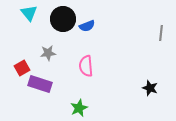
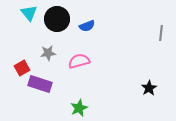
black circle: moved 6 px left
pink semicircle: moved 7 px left, 5 px up; rotated 80 degrees clockwise
black star: moved 1 px left; rotated 21 degrees clockwise
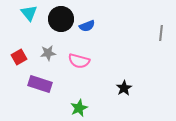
black circle: moved 4 px right
pink semicircle: rotated 150 degrees counterclockwise
red square: moved 3 px left, 11 px up
black star: moved 25 px left
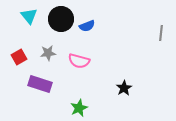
cyan triangle: moved 3 px down
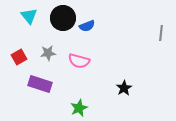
black circle: moved 2 px right, 1 px up
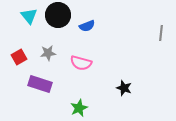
black circle: moved 5 px left, 3 px up
pink semicircle: moved 2 px right, 2 px down
black star: rotated 21 degrees counterclockwise
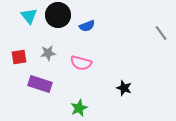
gray line: rotated 42 degrees counterclockwise
red square: rotated 21 degrees clockwise
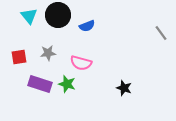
green star: moved 12 px left, 24 px up; rotated 30 degrees counterclockwise
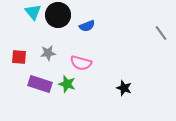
cyan triangle: moved 4 px right, 4 px up
red square: rotated 14 degrees clockwise
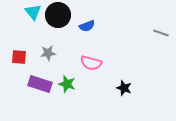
gray line: rotated 35 degrees counterclockwise
pink semicircle: moved 10 px right
